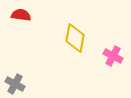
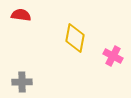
gray cross: moved 7 px right, 2 px up; rotated 30 degrees counterclockwise
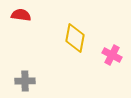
pink cross: moved 1 px left, 1 px up
gray cross: moved 3 px right, 1 px up
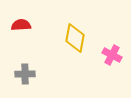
red semicircle: moved 10 px down; rotated 12 degrees counterclockwise
gray cross: moved 7 px up
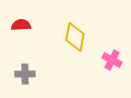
yellow diamond: moved 1 px up
pink cross: moved 5 px down
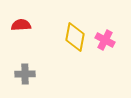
pink cross: moved 7 px left, 20 px up
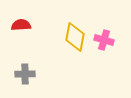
pink cross: moved 1 px left; rotated 12 degrees counterclockwise
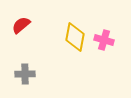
red semicircle: rotated 36 degrees counterclockwise
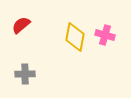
pink cross: moved 1 px right, 5 px up
